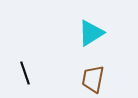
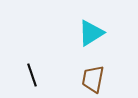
black line: moved 7 px right, 2 px down
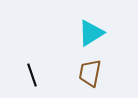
brown trapezoid: moved 3 px left, 6 px up
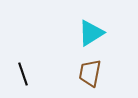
black line: moved 9 px left, 1 px up
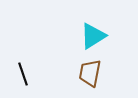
cyan triangle: moved 2 px right, 3 px down
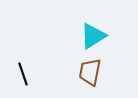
brown trapezoid: moved 1 px up
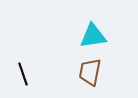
cyan triangle: rotated 24 degrees clockwise
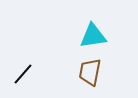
black line: rotated 60 degrees clockwise
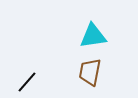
black line: moved 4 px right, 8 px down
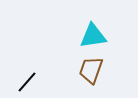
brown trapezoid: moved 1 px right, 2 px up; rotated 8 degrees clockwise
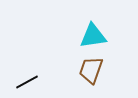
black line: rotated 20 degrees clockwise
